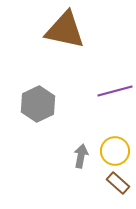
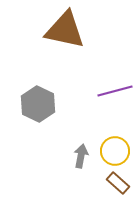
gray hexagon: rotated 8 degrees counterclockwise
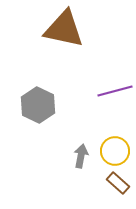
brown triangle: moved 1 px left, 1 px up
gray hexagon: moved 1 px down
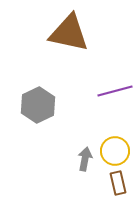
brown triangle: moved 5 px right, 4 px down
gray hexagon: rotated 8 degrees clockwise
gray arrow: moved 4 px right, 3 px down
brown rectangle: rotated 35 degrees clockwise
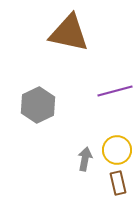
yellow circle: moved 2 px right, 1 px up
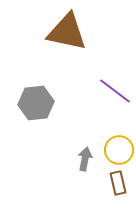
brown triangle: moved 2 px left, 1 px up
purple line: rotated 52 degrees clockwise
gray hexagon: moved 2 px left, 2 px up; rotated 20 degrees clockwise
yellow circle: moved 2 px right
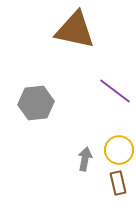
brown triangle: moved 8 px right, 2 px up
